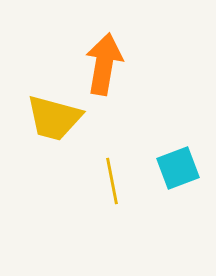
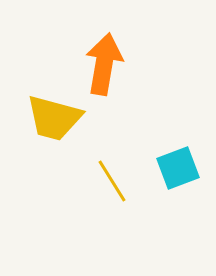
yellow line: rotated 21 degrees counterclockwise
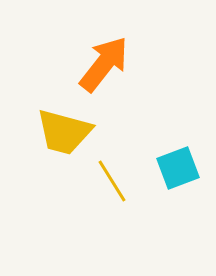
orange arrow: rotated 28 degrees clockwise
yellow trapezoid: moved 10 px right, 14 px down
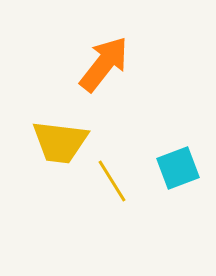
yellow trapezoid: moved 4 px left, 10 px down; rotated 8 degrees counterclockwise
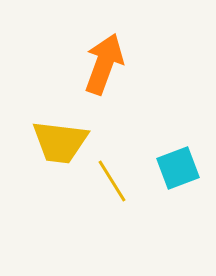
orange arrow: rotated 18 degrees counterclockwise
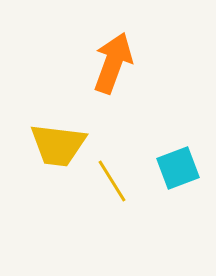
orange arrow: moved 9 px right, 1 px up
yellow trapezoid: moved 2 px left, 3 px down
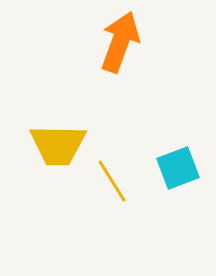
orange arrow: moved 7 px right, 21 px up
yellow trapezoid: rotated 6 degrees counterclockwise
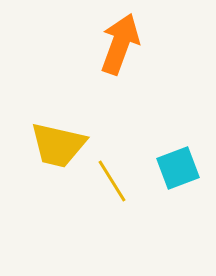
orange arrow: moved 2 px down
yellow trapezoid: rotated 12 degrees clockwise
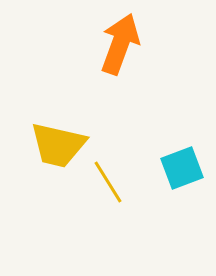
cyan square: moved 4 px right
yellow line: moved 4 px left, 1 px down
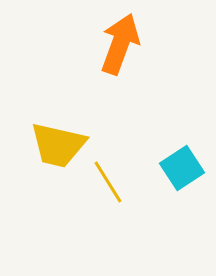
cyan square: rotated 12 degrees counterclockwise
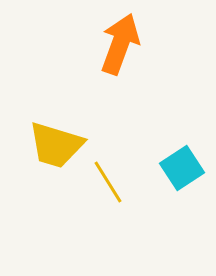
yellow trapezoid: moved 2 px left; rotated 4 degrees clockwise
